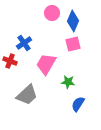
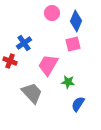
blue diamond: moved 3 px right
pink trapezoid: moved 2 px right, 1 px down
gray trapezoid: moved 5 px right, 2 px up; rotated 90 degrees counterclockwise
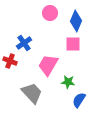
pink circle: moved 2 px left
pink square: rotated 14 degrees clockwise
blue semicircle: moved 1 px right, 4 px up
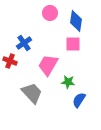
blue diamond: rotated 15 degrees counterclockwise
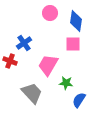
green star: moved 2 px left, 1 px down
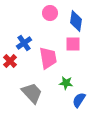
red cross: rotated 24 degrees clockwise
pink trapezoid: moved 7 px up; rotated 140 degrees clockwise
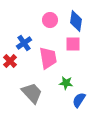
pink circle: moved 7 px down
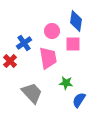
pink circle: moved 2 px right, 11 px down
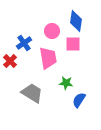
gray trapezoid: rotated 15 degrees counterclockwise
